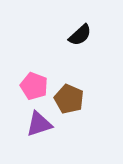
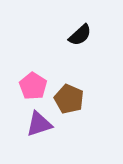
pink pentagon: moved 1 px left; rotated 12 degrees clockwise
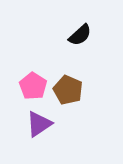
brown pentagon: moved 1 px left, 9 px up
purple triangle: rotated 16 degrees counterclockwise
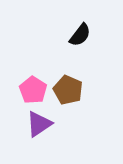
black semicircle: rotated 10 degrees counterclockwise
pink pentagon: moved 4 px down
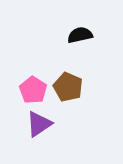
black semicircle: rotated 140 degrees counterclockwise
brown pentagon: moved 3 px up
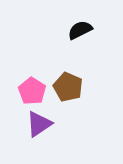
black semicircle: moved 5 px up; rotated 15 degrees counterclockwise
pink pentagon: moved 1 px left, 1 px down
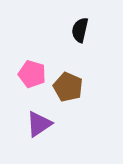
black semicircle: rotated 50 degrees counterclockwise
pink pentagon: moved 17 px up; rotated 16 degrees counterclockwise
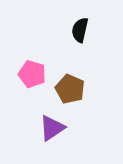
brown pentagon: moved 2 px right, 2 px down
purple triangle: moved 13 px right, 4 px down
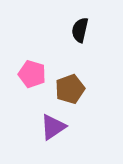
brown pentagon: rotated 28 degrees clockwise
purple triangle: moved 1 px right, 1 px up
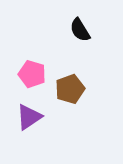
black semicircle: rotated 45 degrees counterclockwise
purple triangle: moved 24 px left, 10 px up
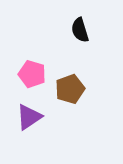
black semicircle: rotated 15 degrees clockwise
